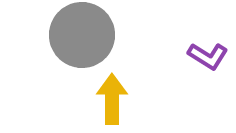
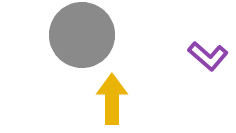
purple L-shape: rotated 9 degrees clockwise
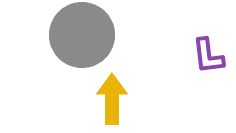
purple L-shape: rotated 42 degrees clockwise
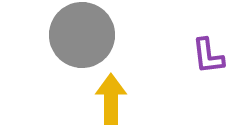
yellow arrow: moved 1 px left
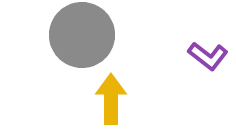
purple L-shape: rotated 45 degrees counterclockwise
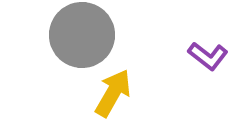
yellow arrow: moved 2 px right, 6 px up; rotated 30 degrees clockwise
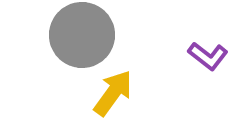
yellow arrow: rotated 6 degrees clockwise
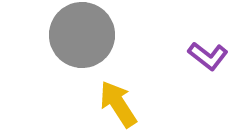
yellow arrow: moved 5 px right, 11 px down; rotated 69 degrees counterclockwise
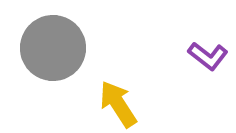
gray circle: moved 29 px left, 13 px down
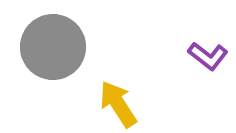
gray circle: moved 1 px up
